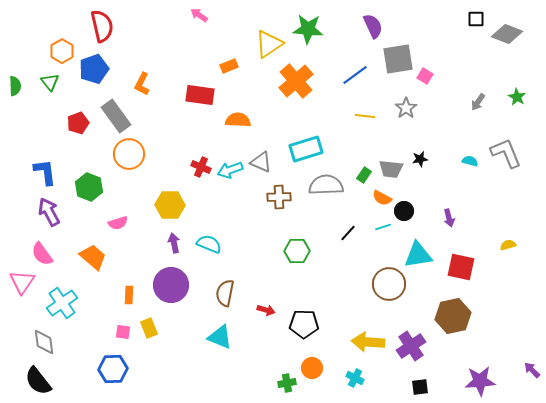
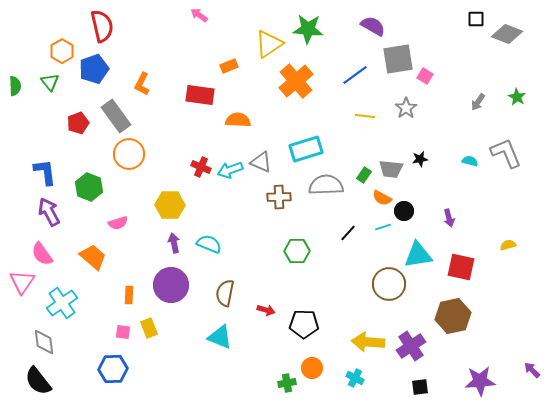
purple semicircle at (373, 26): rotated 35 degrees counterclockwise
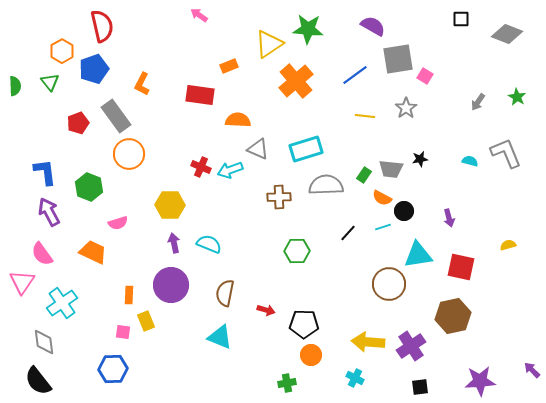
black square at (476, 19): moved 15 px left
gray triangle at (261, 162): moved 3 px left, 13 px up
orange trapezoid at (93, 257): moved 5 px up; rotated 16 degrees counterclockwise
yellow rectangle at (149, 328): moved 3 px left, 7 px up
orange circle at (312, 368): moved 1 px left, 13 px up
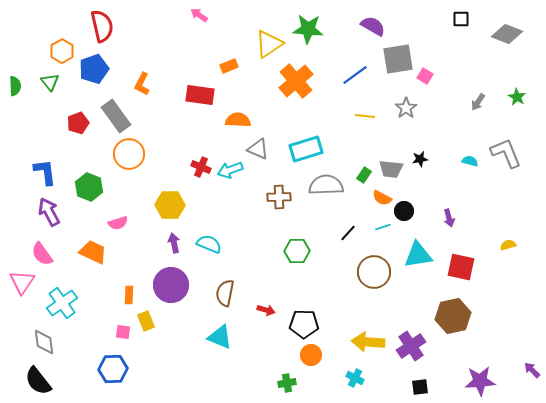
brown circle at (389, 284): moved 15 px left, 12 px up
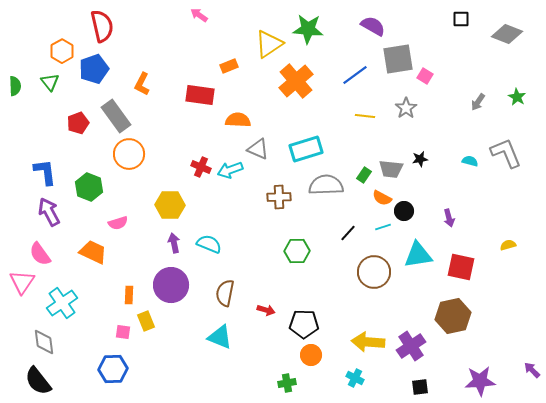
pink semicircle at (42, 254): moved 2 px left
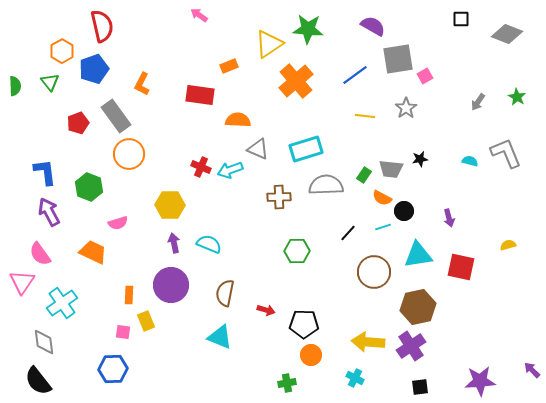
pink square at (425, 76): rotated 28 degrees clockwise
brown hexagon at (453, 316): moved 35 px left, 9 px up
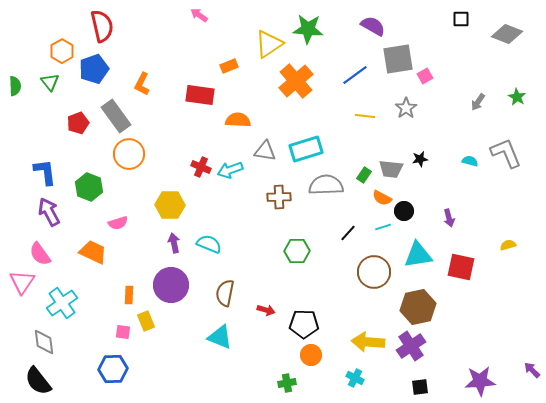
gray triangle at (258, 149): moved 7 px right, 2 px down; rotated 15 degrees counterclockwise
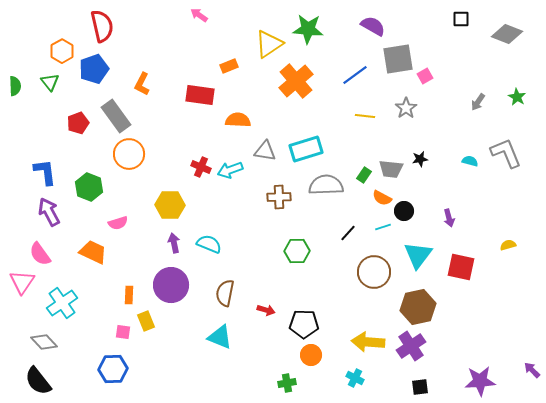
cyan triangle at (418, 255): rotated 44 degrees counterclockwise
gray diamond at (44, 342): rotated 36 degrees counterclockwise
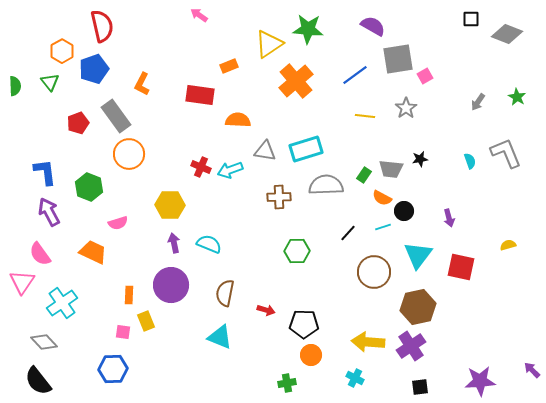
black square at (461, 19): moved 10 px right
cyan semicircle at (470, 161): rotated 56 degrees clockwise
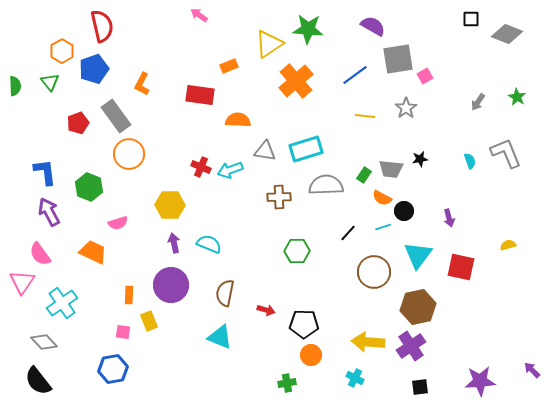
yellow rectangle at (146, 321): moved 3 px right
blue hexagon at (113, 369): rotated 8 degrees counterclockwise
